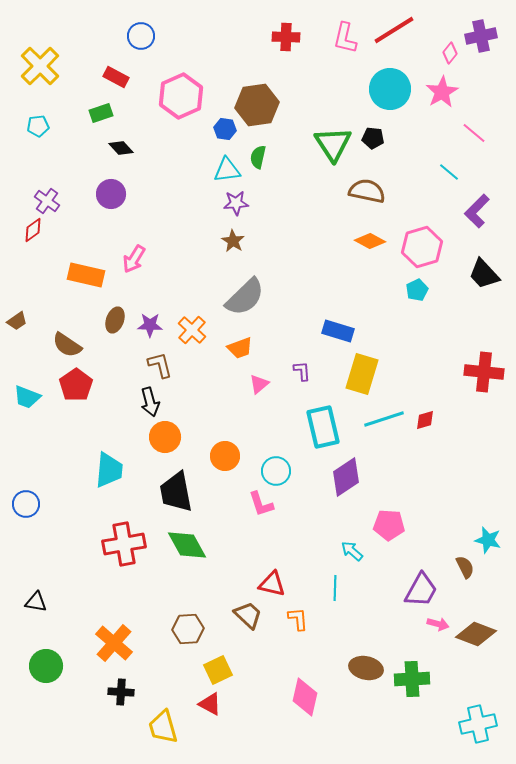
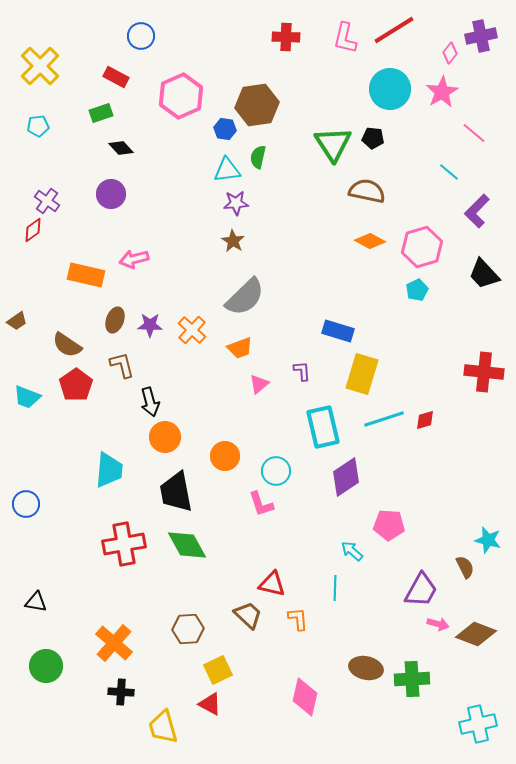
pink arrow at (134, 259): rotated 44 degrees clockwise
brown L-shape at (160, 365): moved 38 px left
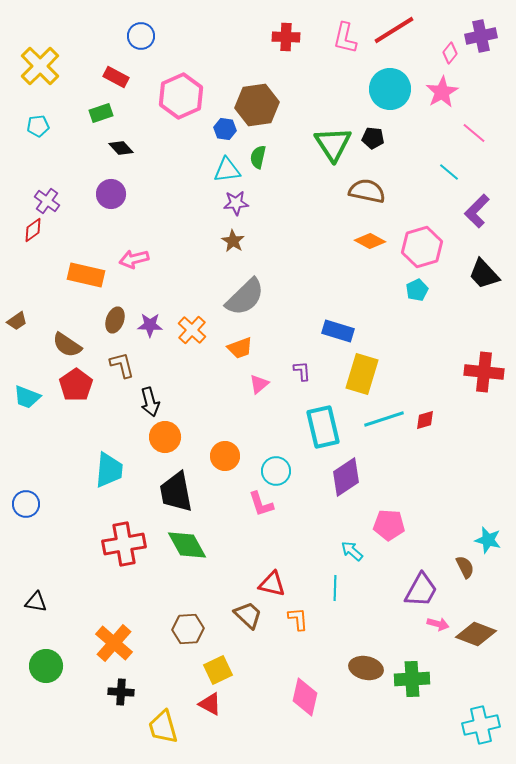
cyan cross at (478, 724): moved 3 px right, 1 px down
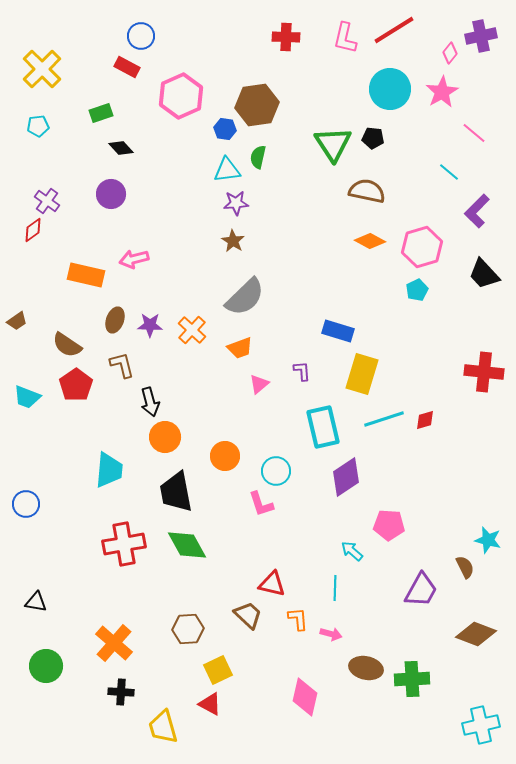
yellow cross at (40, 66): moved 2 px right, 3 px down
red rectangle at (116, 77): moved 11 px right, 10 px up
pink arrow at (438, 624): moved 107 px left, 10 px down
